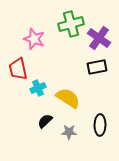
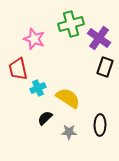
black rectangle: moved 8 px right; rotated 60 degrees counterclockwise
black semicircle: moved 3 px up
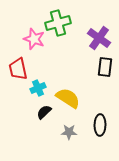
green cross: moved 13 px left, 1 px up
black rectangle: rotated 12 degrees counterclockwise
black semicircle: moved 1 px left, 6 px up
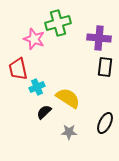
purple cross: rotated 30 degrees counterclockwise
cyan cross: moved 1 px left, 1 px up
black ellipse: moved 5 px right, 2 px up; rotated 25 degrees clockwise
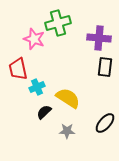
black ellipse: rotated 15 degrees clockwise
gray star: moved 2 px left, 1 px up
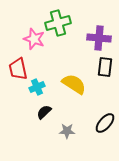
yellow semicircle: moved 6 px right, 14 px up
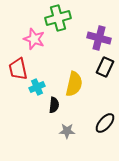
green cross: moved 5 px up
purple cross: rotated 10 degrees clockwise
black rectangle: rotated 18 degrees clockwise
yellow semicircle: rotated 70 degrees clockwise
black semicircle: moved 10 px right, 7 px up; rotated 140 degrees clockwise
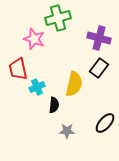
black rectangle: moved 6 px left, 1 px down; rotated 12 degrees clockwise
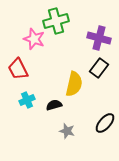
green cross: moved 2 px left, 3 px down
red trapezoid: rotated 15 degrees counterclockwise
cyan cross: moved 10 px left, 13 px down
black semicircle: rotated 112 degrees counterclockwise
gray star: rotated 14 degrees clockwise
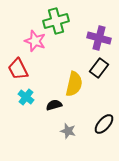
pink star: moved 1 px right, 2 px down
cyan cross: moved 1 px left, 3 px up; rotated 28 degrees counterclockwise
black ellipse: moved 1 px left, 1 px down
gray star: moved 1 px right
